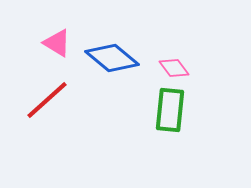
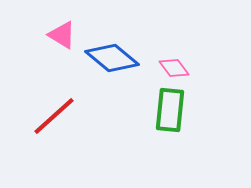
pink triangle: moved 5 px right, 8 px up
red line: moved 7 px right, 16 px down
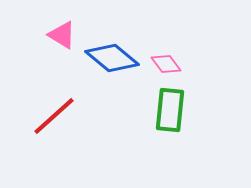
pink diamond: moved 8 px left, 4 px up
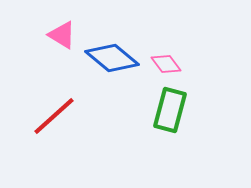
green rectangle: rotated 9 degrees clockwise
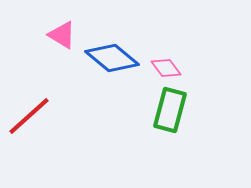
pink diamond: moved 4 px down
red line: moved 25 px left
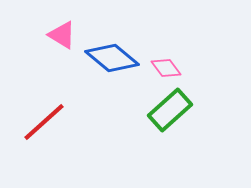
green rectangle: rotated 33 degrees clockwise
red line: moved 15 px right, 6 px down
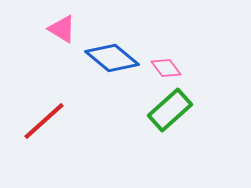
pink triangle: moved 6 px up
red line: moved 1 px up
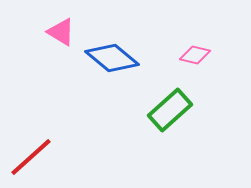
pink triangle: moved 1 px left, 3 px down
pink diamond: moved 29 px right, 13 px up; rotated 40 degrees counterclockwise
red line: moved 13 px left, 36 px down
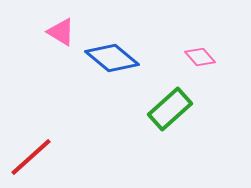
pink diamond: moved 5 px right, 2 px down; rotated 36 degrees clockwise
green rectangle: moved 1 px up
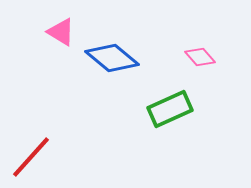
green rectangle: rotated 18 degrees clockwise
red line: rotated 6 degrees counterclockwise
